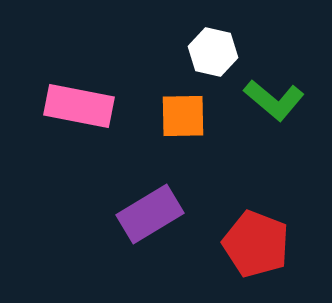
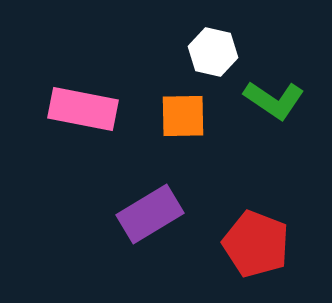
green L-shape: rotated 6 degrees counterclockwise
pink rectangle: moved 4 px right, 3 px down
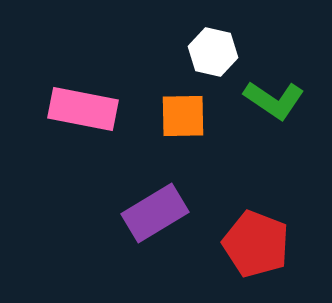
purple rectangle: moved 5 px right, 1 px up
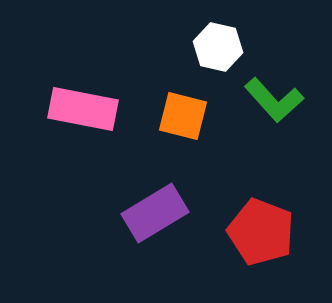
white hexagon: moved 5 px right, 5 px up
green L-shape: rotated 14 degrees clockwise
orange square: rotated 15 degrees clockwise
red pentagon: moved 5 px right, 12 px up
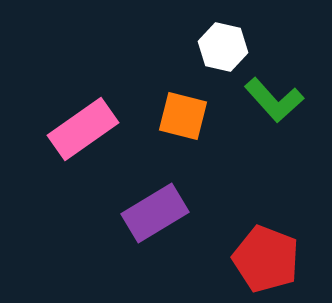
white hexagon: moved 5 px right
pink rectangle: moved 20 px down; rotated 46 degrees counterclockwise
red pentagon: moved 5 px right, 27 px down
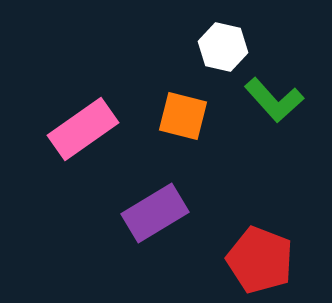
red pentagon: moved 6 px left, 1 px down
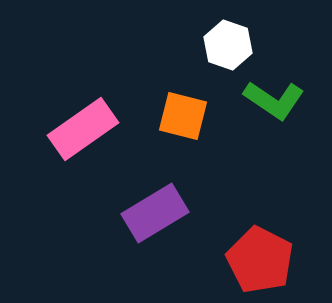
white hexagon: moved 5 px right, 2 px up; rotated 6 degrees clockwise
green L-shape: rotated 14 degrees counterclockwise
red pentagon: rotated 6 degrees clockwise
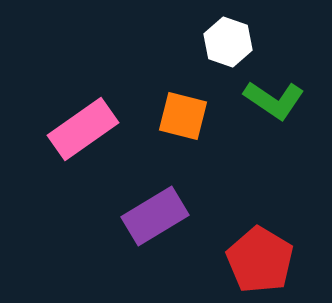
white hexagon: moved 3 px up
purple rectangle: moved 3 px down
red pentagon: rotated 4 degrees clockwise
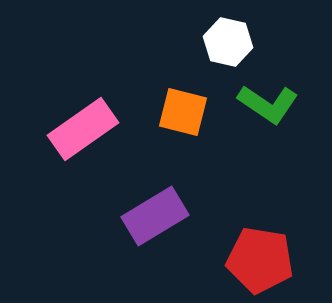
white hexagon: rotated 6 degrees counterclockwise
green L-shape: moved 6 px left, 4 px down
orange square: moved 4 px up
red pentagon: rotated 22 degrees counterclockwise
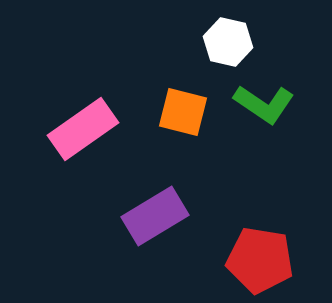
green L-shape: moved 4 px left
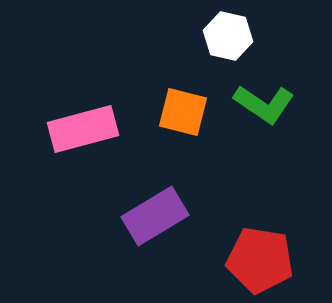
white hexagon: moved 6 px up
pink rectangle: rotated 20 degrees clockwise
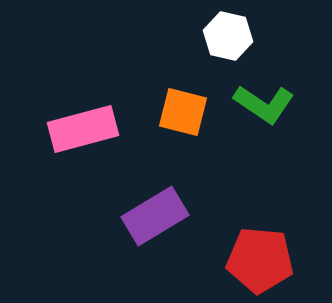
red pentagon: rotated 4 degrees counterclockwise
